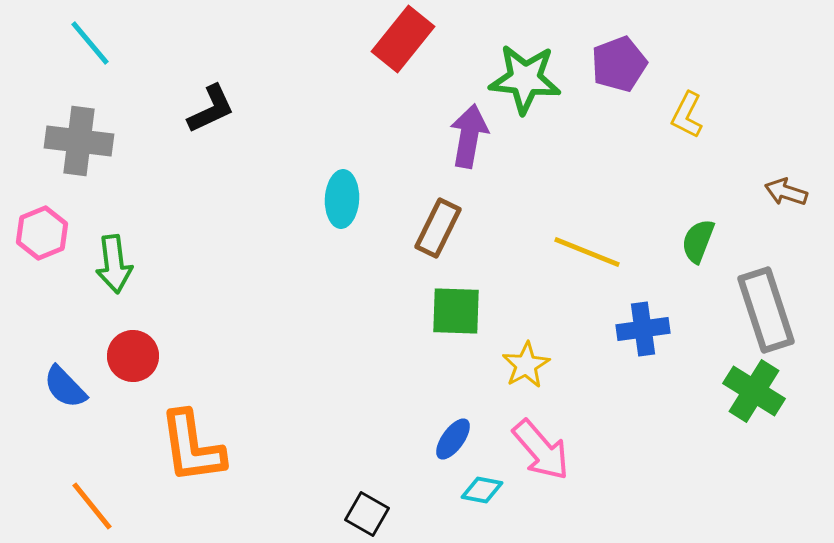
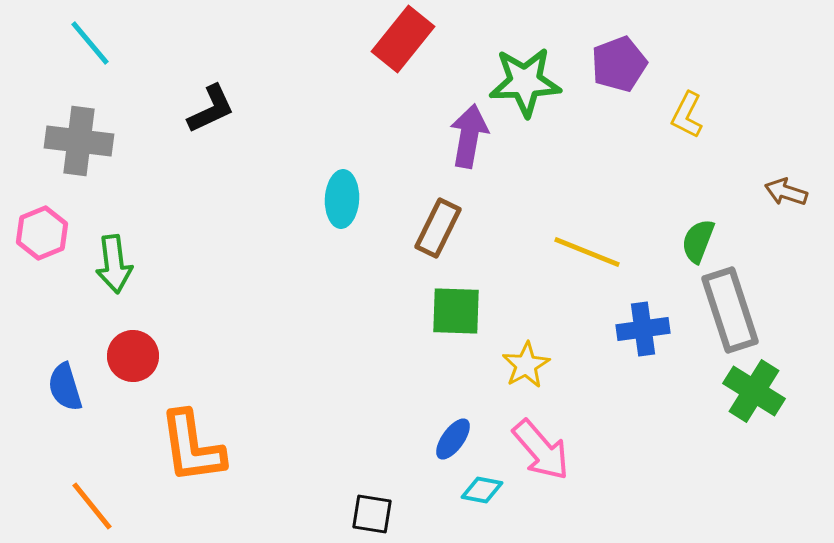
green star: moved 3 px down; rotated 8 degrees counterclockwise
gray rectangle: moved 36 px left
blue semicircle: rotated 27 degrees clockwise
black square: moved 5 px right; rotated 21 degrees counterclockwise
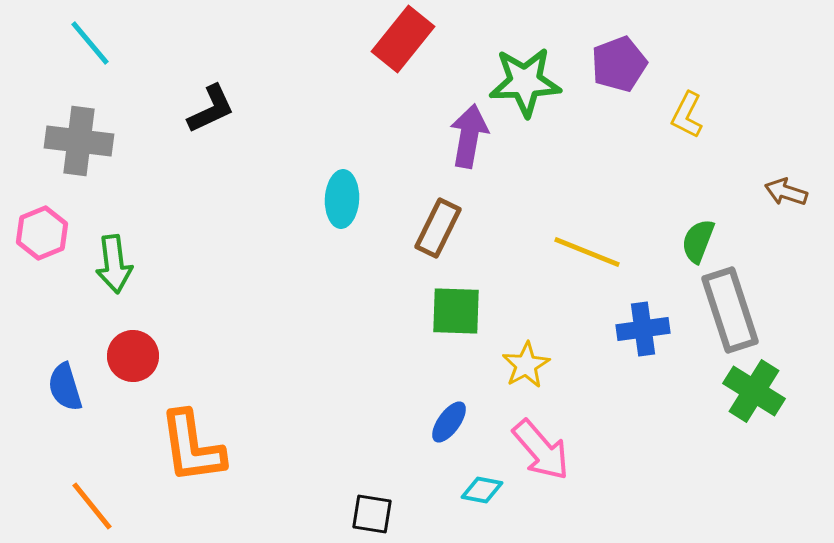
blue ellipse: moved 4 px left, 17 px up
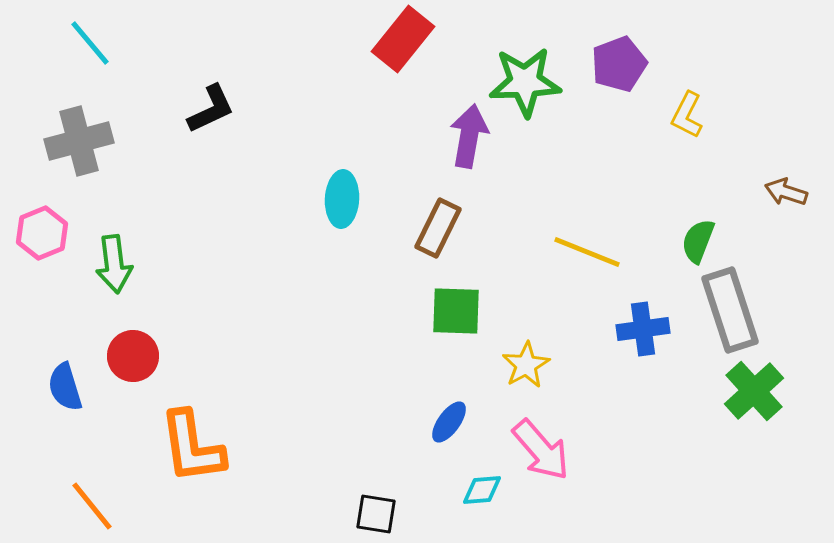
gray cross: rotated 22 degrees counterclockwise
green cross: rotated 16 degrees clockwise
cyan diamond: rotated 15 degrees counterclockwise
black square: moved 4 px right
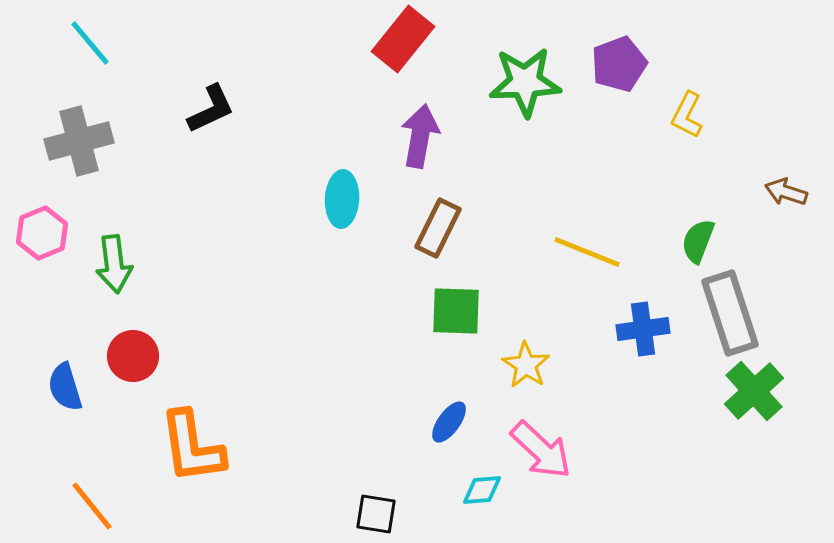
purple arrow: moved 49 px left
gray rectangle: moved 3 px down
yellow star: rotated 9 degrees counterclockwise
pink arrow: rotated 6 degrees counterclockwise
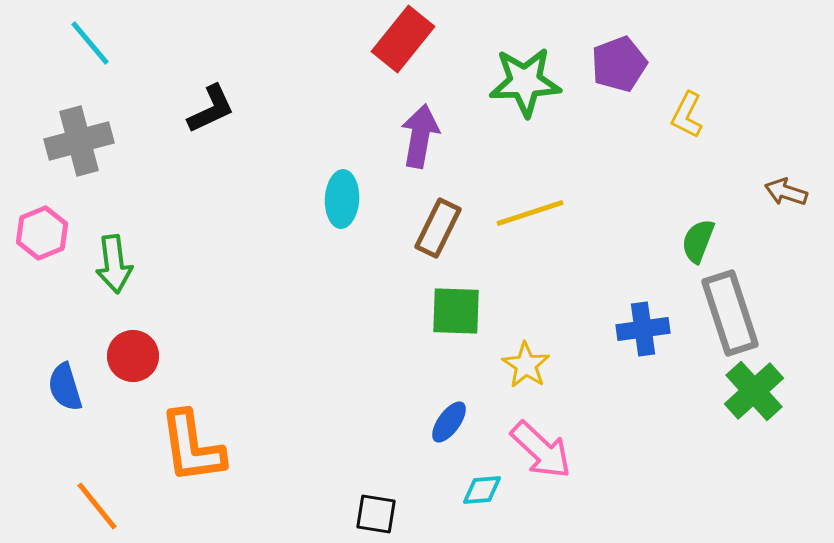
yellow line: moved 57 px left, 39 px up; rotated 40 degrees counterclockwise
orange line: moved 5 px right
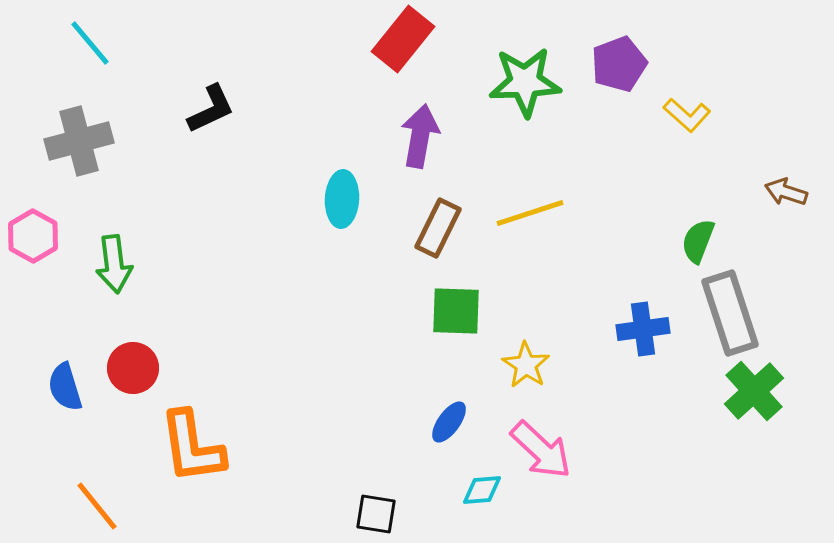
yellow L-shape: rotated 75 degrees counterclockwise
pink hexagon: moved 9 px left, 3 px down; rotated 9 degrees counterclockwise
red circle: moved 12 px down
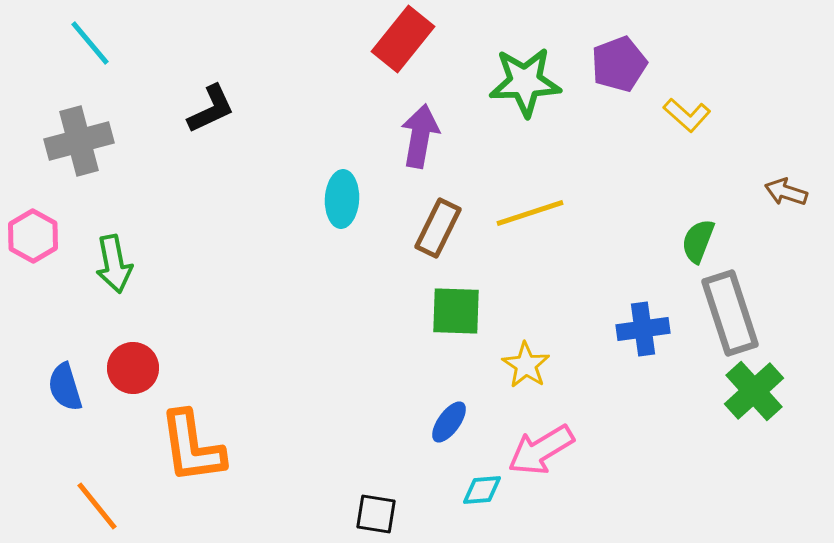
green arrow: rotated 4 degrees counterclockwise
pink arrow: rotated 106 degrees clockwise
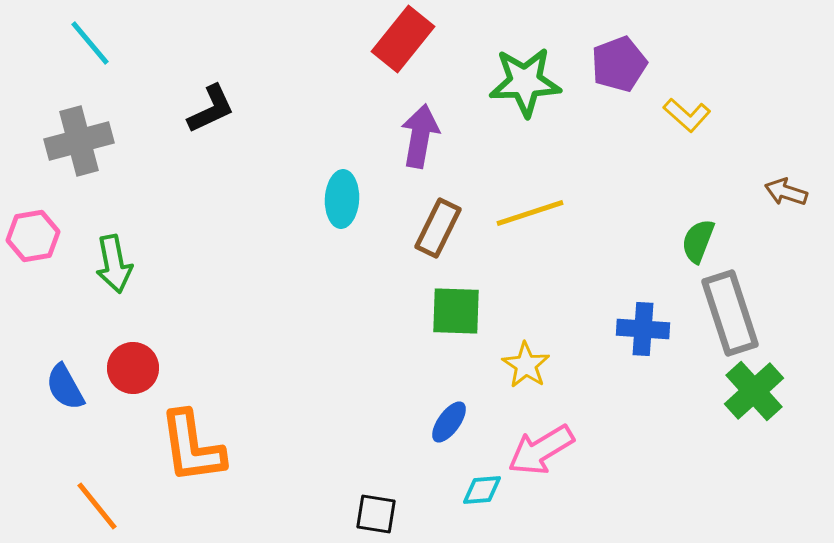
pink hexagon: rotated 21 degrees clockwise
blue cross: rotated 12 degrees clockwise
blue semicircle: rotated 12 degrees counterclockwise
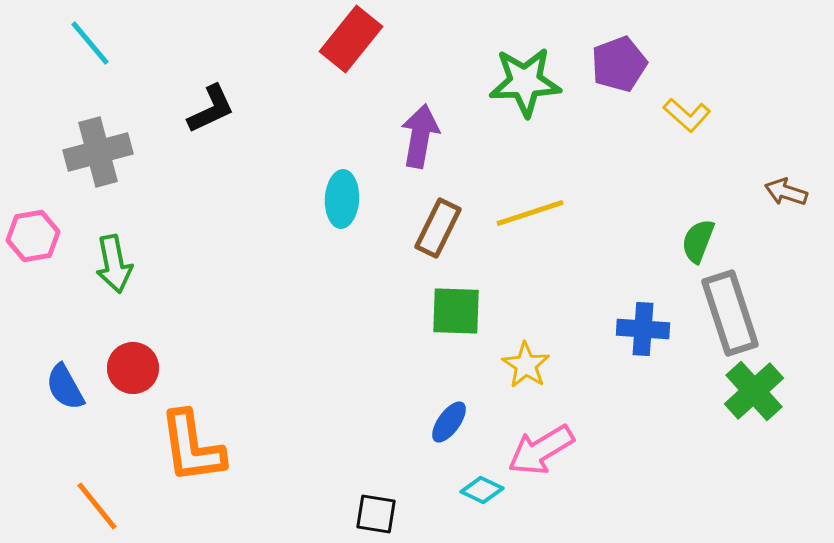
red rectangle: moved 52 px left
gray cross: moved 19 px right, 11 px down
cyan diamond: rotated 30 degrees clockwise
